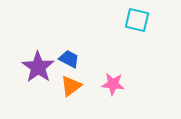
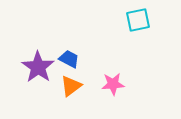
cyan square: moved 1 px right; rotated 25 degrees counterclockwise
pink star: rotated 10 degrees counterclockwise
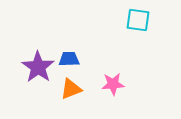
cyan square: rotated 20 degrees clockwise
blue trapezoid: rotated 30 degrees counterclockwise
orange triangle: moved 3 px down; rotated 15 degrees clockwise
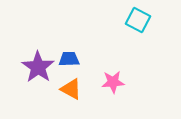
cyan square: rotated 20 degrees clockwise
pink star: moved 2 px up
orange triangle: rotated 50 degrees clockwise
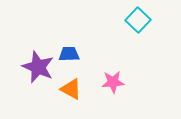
cyan square: rotated 15 degrees clockwise
blue trapezoid: moved 5 px up
purple star: rotated 12 degrees counterclockwise
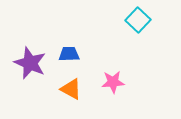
purple star: moved 8 px left, 4 px up
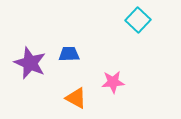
orange triangle: moved 5 px right, 9 px down
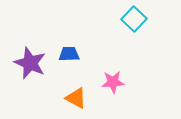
cyan square: moved 4 px left, 1 px up
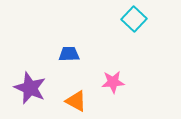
purple star: moved 25 px down
orange triangle: moved 3 px down
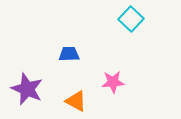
cyan square: moved 3 px left
purple star: moved 3 px left, 1 px down
